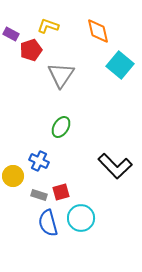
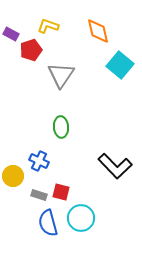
green ellipse: rotated 35 degrees counterclockwise
red square: rotated 30 degrees clockwise
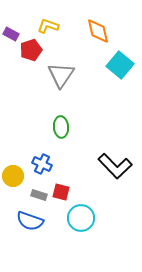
blue cross: moved 3 px right, 3 px down
blue semicircle: moved 18 px left, 2 px up; rotated 56 degrees counterclockwise
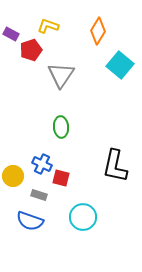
orange diamond: rotated 44 degrees clockwise
black L-shape: rotated 56 degrees clockwise
red square: moved 14 px up
cyan circle: moved 2 px right, 1 px up
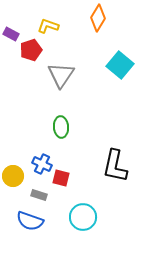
orange diamond: moved 13 px up
